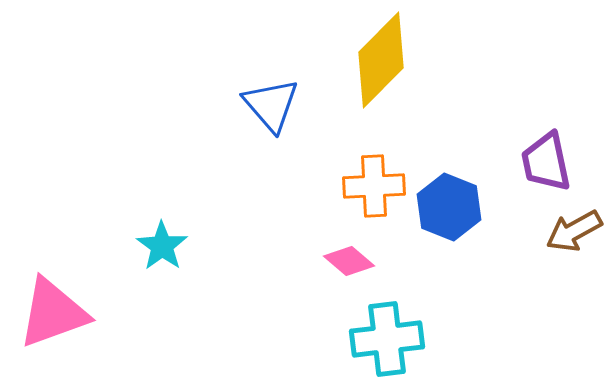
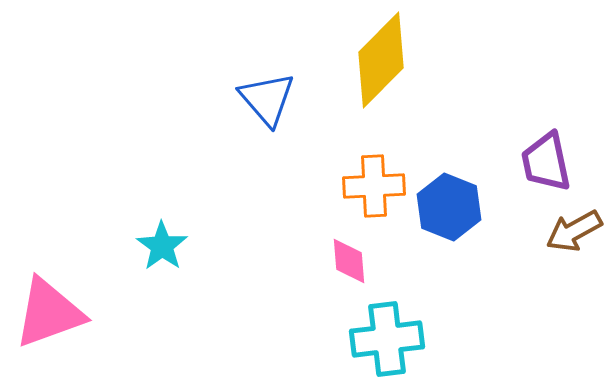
blue triangle: moved 4 px left, 6 px up
pink diamond: rotated 45 degrees clockwise
pink triangle: moved 4 px left
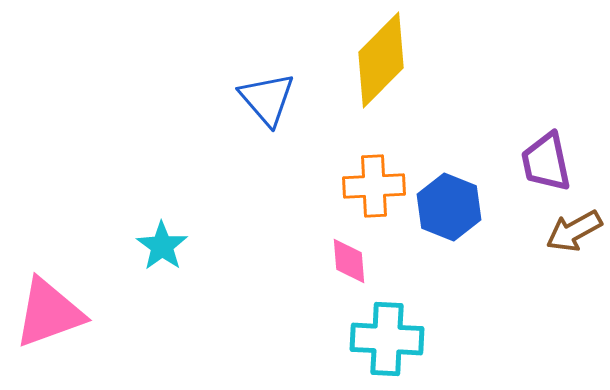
cyan cross: rotated 10 degrees clockwise
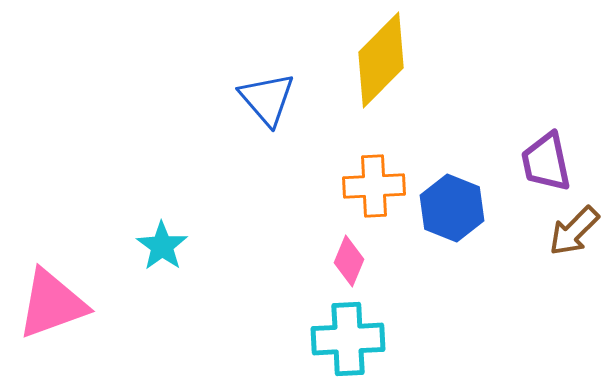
blue hexagon: moved 3 px right, 1 px down
brown arrow: rotated 16 degrees counterclockwise
pink diamond: rotated 27 degrees clockwise
pink triangle: moved 3 px right, 9 px up
cyan cross: moved 39 px left; rotated 6 degrees counterclockwise
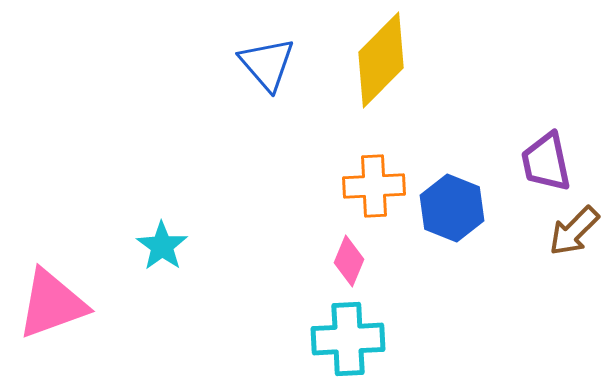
blue triangle: moved 35 px up
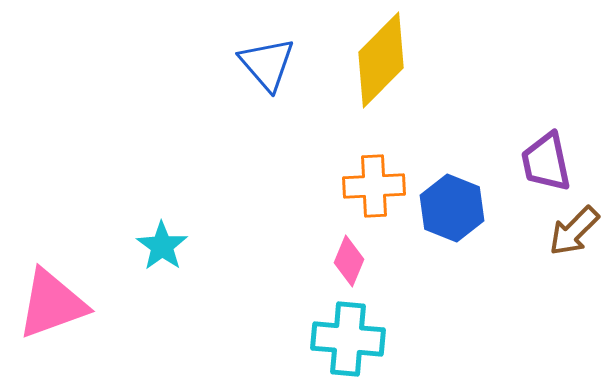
cyan cross: rotated 8 degrees clockwise
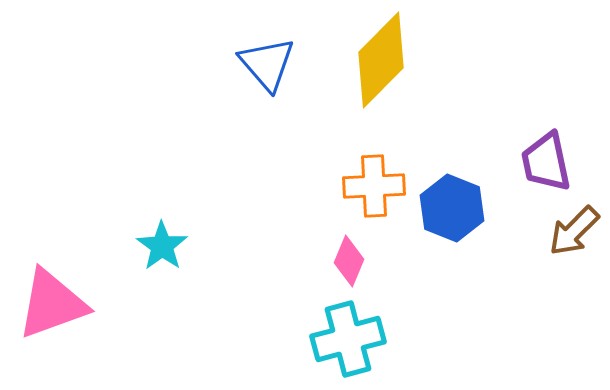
cyan cross: rotated 20 degrees counterclockwise
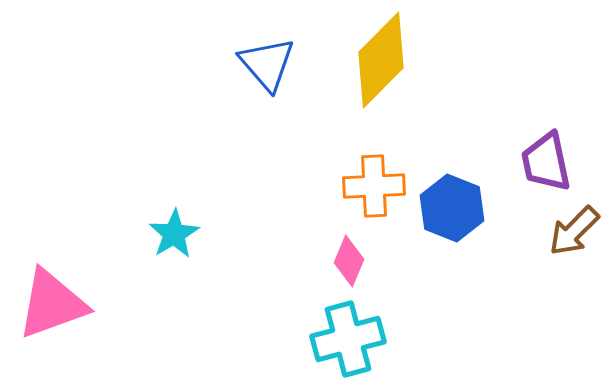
cyan star: moved 12 px right, 12 px up; rotated 6 degrees clockwise
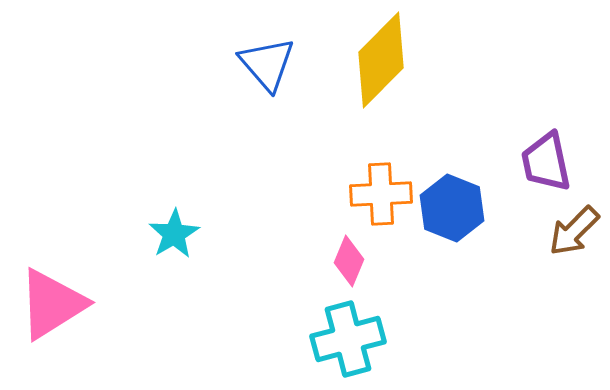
orange cross: moved 7 px right, 8 px down
pink triangle: rotated 12 degrees counterclockwise
